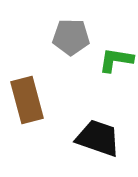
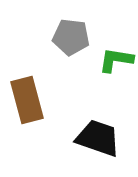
gray pentagon: rotated 6 degrees clockwise
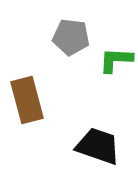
green L-shape: rotated 6 degrees counterclockwise
black trapezoid: moved 8 px down
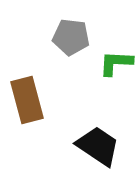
green L-shape: moved 3 px down
black trapezoid: rotated 15 degrees clockwise
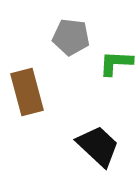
brown rectangle: moved 8 px up
black trapezoid: rotated 9 degrees clockwise
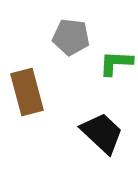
black trapezoid: moved 4 px right, 13 px up
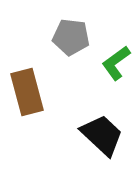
green L-shape: rotated 39 degrees counterclockwise
black trapezoid: moved 2 px down
